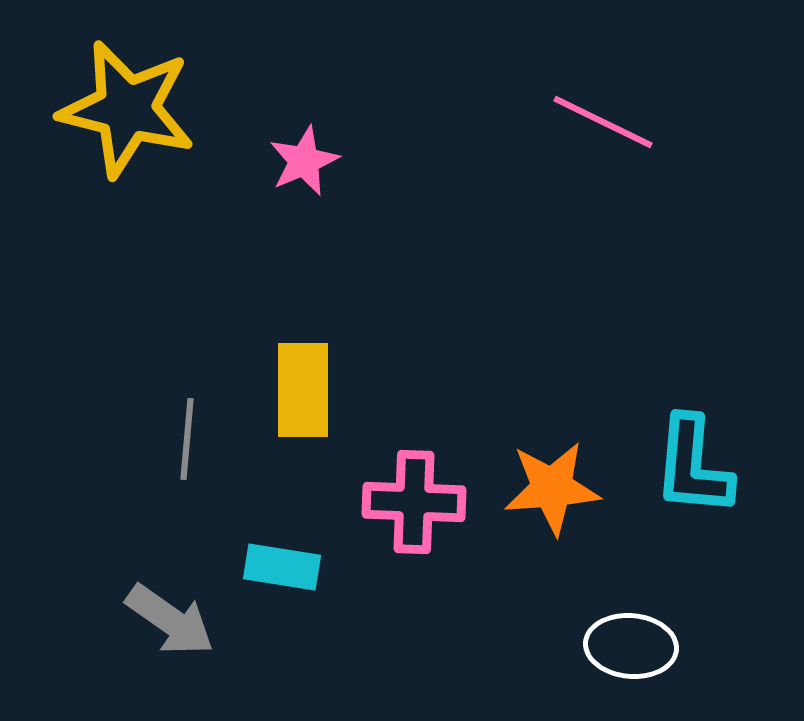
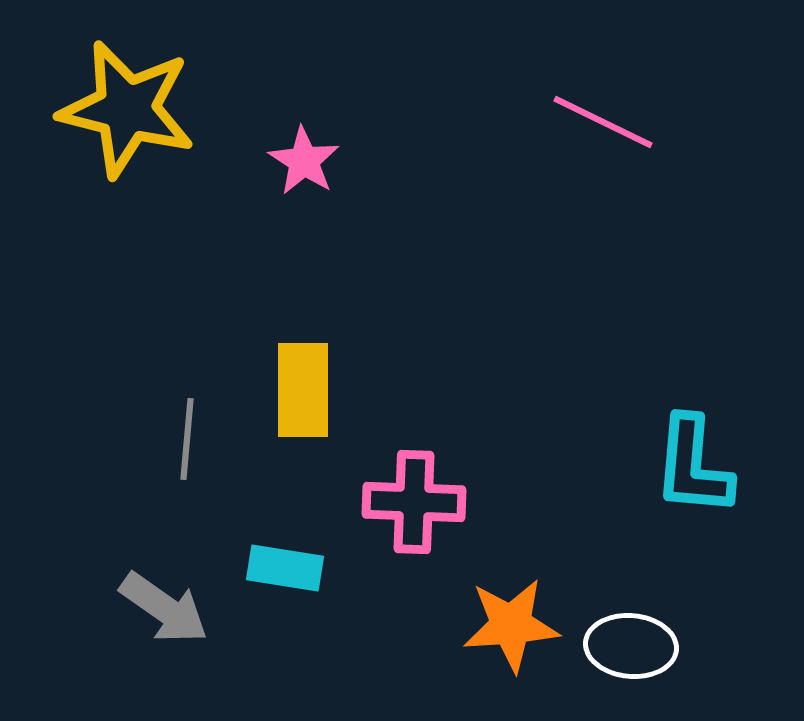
pink star: rotated 16 degrees counterclockwise
orange star: moved 41 px left, 137 px down
cyan rectangle: moved 3 px right, 1 px down
gray arrow: moved 6 px left, 12 px up
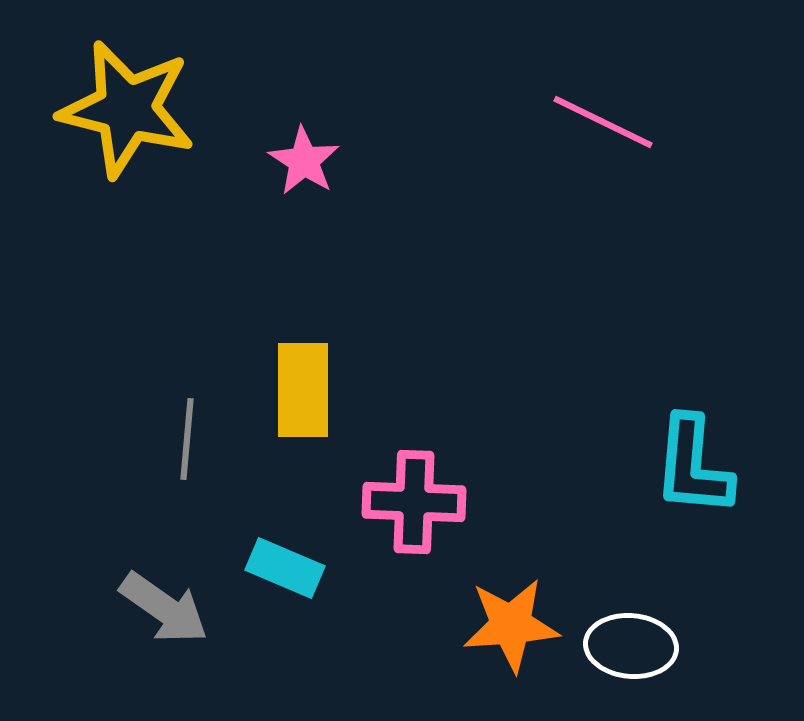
cyan rectangle: rotated 14 degrees clockwise
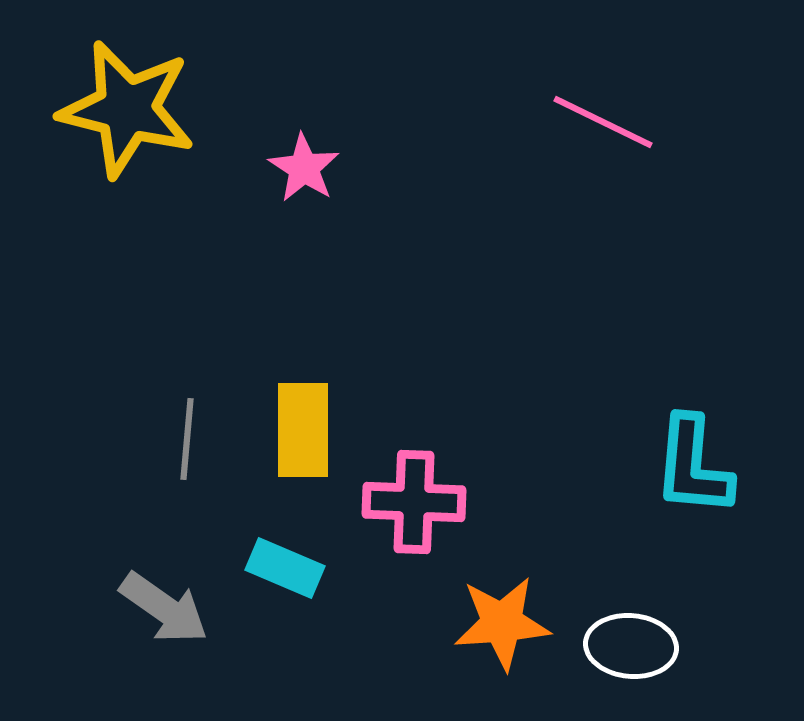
pink star: moved 7 px down
yellow rectangle: moved 40 px down
orange star: moved 9 px left, 2 px up
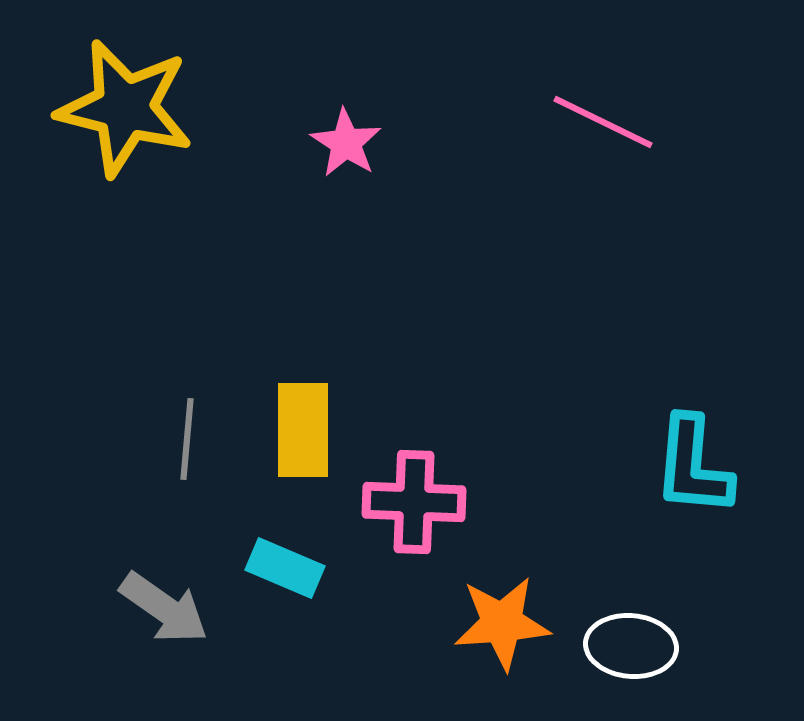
yellow star: moved 2 px left, 1 px up
pink star: moved 42 px right, 25 px up
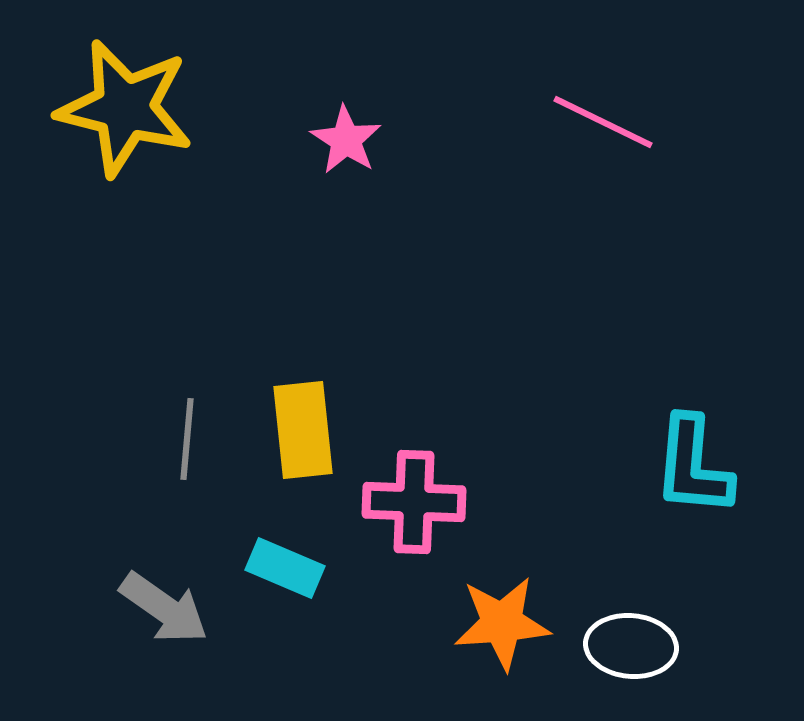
pink star: moved 3 px up
yellow rectangle: rotated 6 degrees counterclockwise
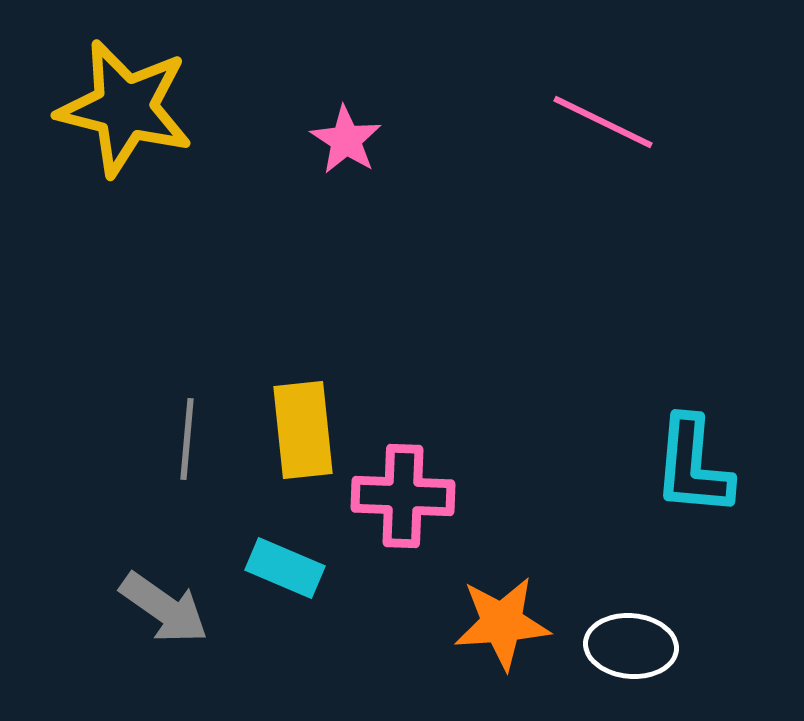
pink cross: moved 11 px left, 6 px up
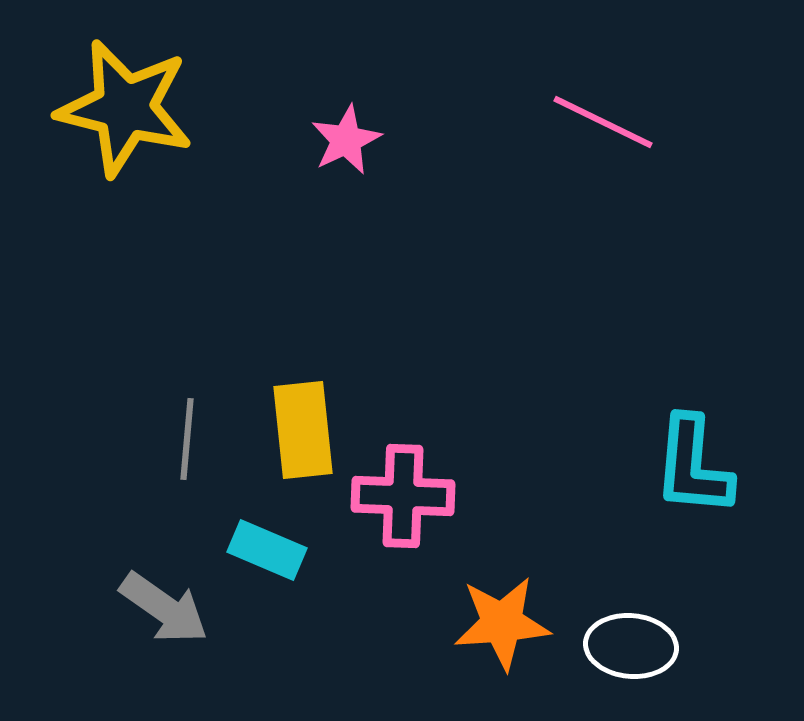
pink star: rotated 14 degrees clockwise
cyan rectangle: moved 18 px left, 18 px up
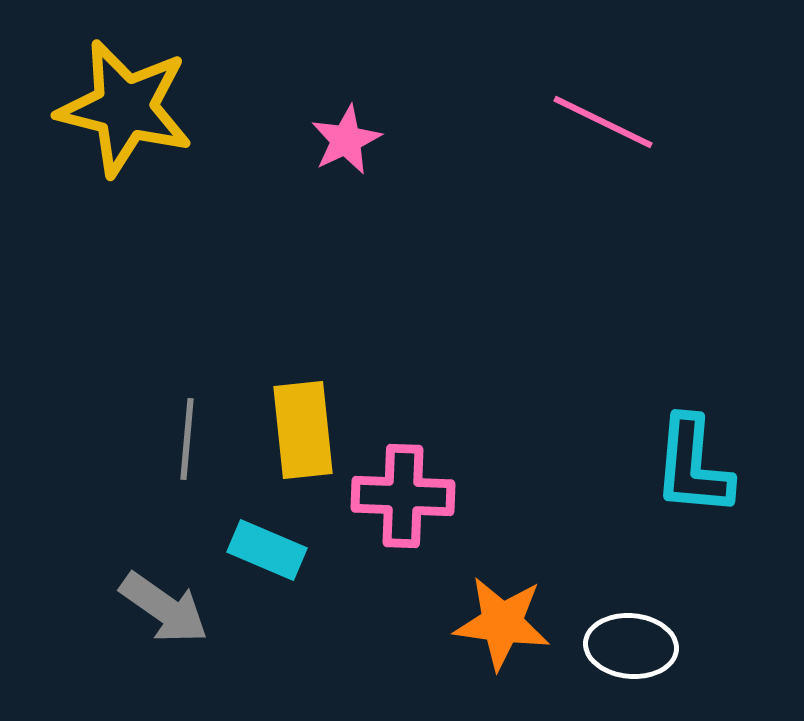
orange star: rotated 12 degrees clockwise
